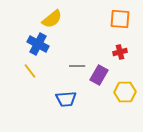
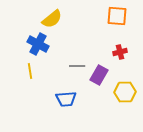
orange square: moved 3 px left, 3 px up
yellow line: rotated 28 degrees clockwise
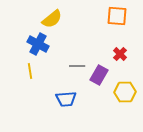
red cross: moved 2 px down; rotated 32 degrees counterclockwise
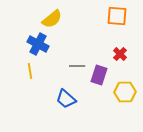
purple rectangle: rotated 12 degrees counterclockwise
blue trapezoid: rotated 45 degrees clockwise
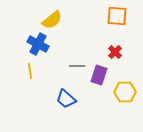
yellow semicircle: moved 1 px down
red cross: moved 5 px left, 2 px up
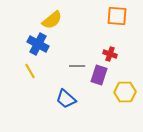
red cross: moved 5 px left, 2 px down; rotated 24 degrees counterclockwise
yellow line: rotated 21 degrees counterclockwise
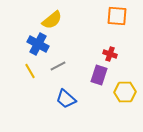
gray line: moved 19 px left; rotated 28 degrees counterclockwise
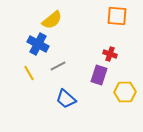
yellow line: moved 1 px left, 2 px down
